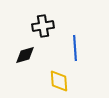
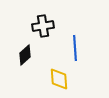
black diamond: rotated 25 degrees counterclockwise
yellow diamond: moved 2 px up
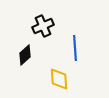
black cross: rotated 15 degrees counterclockwise
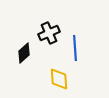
black cross: moved 6 px right, 7 px down
black diamond: moved 1 px left, 2 px up
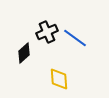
black cross: moved 2 px left, 1 px up
blue line: moved 10 px up; rotated 50 degrees counterclockwise
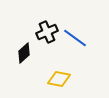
yellow diamond: rotated 75 degrees counterclockwise
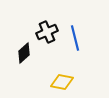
blue line: rotated 40 degrees clockwise
yellow diamond: moved 3 px right, 3 px down
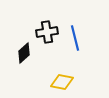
black cross: rotated 15 degrees clockwise
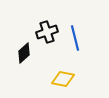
black cross: rotated 10 degrees counterclockwise
yellow diamond: moved 1 px right, 3 px up
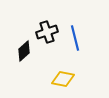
black diamond: moved 2 px up
